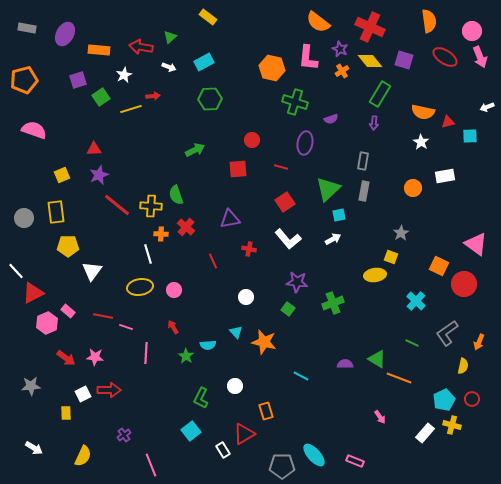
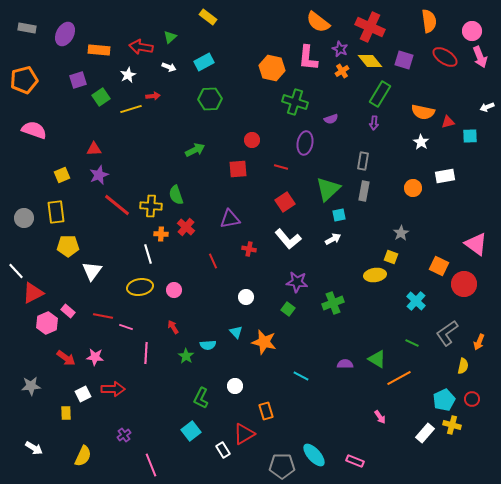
white star at (124, 75): moved 4 px right
orange line at (399, 378): rotated 50 degrees counterclockwise
red arrow at (109, 390): moved 4 px right, 1 px up
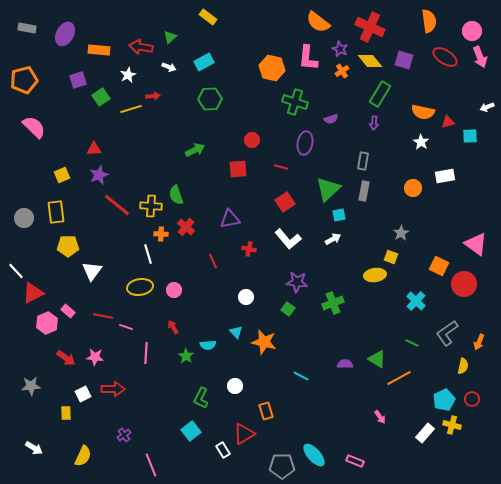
pink semicircle at (34, 130): moved 3 px up; rotated 25 degrees clockwise
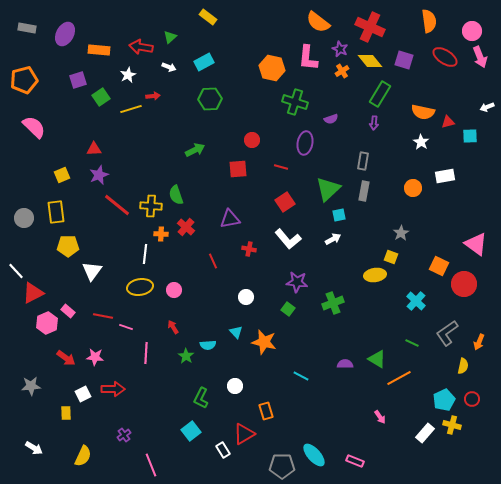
white line at (148, 254): moved 3 px left; rotated 24 degrees clockwise
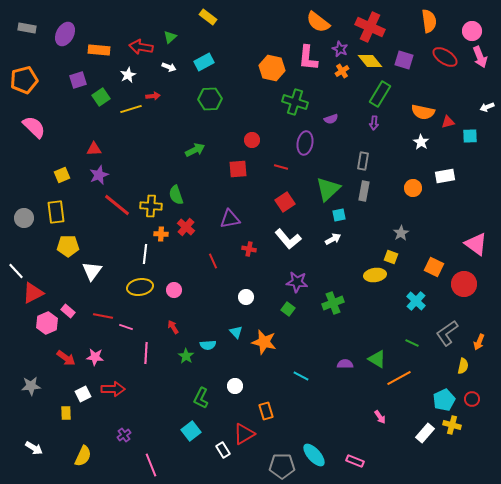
orange square at (439, 266): moved 5 px left, 1 px down
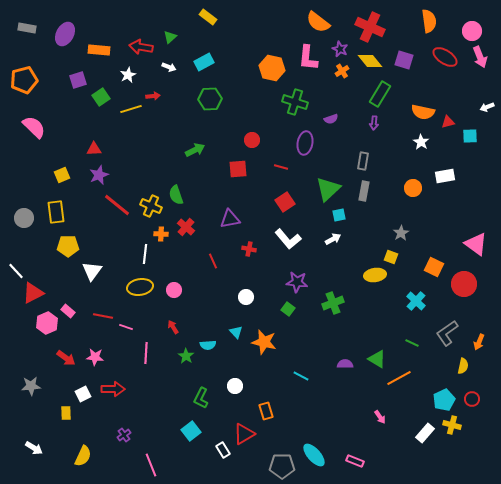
yellow cross at (151, 206): rotated 20 degrees clockwise
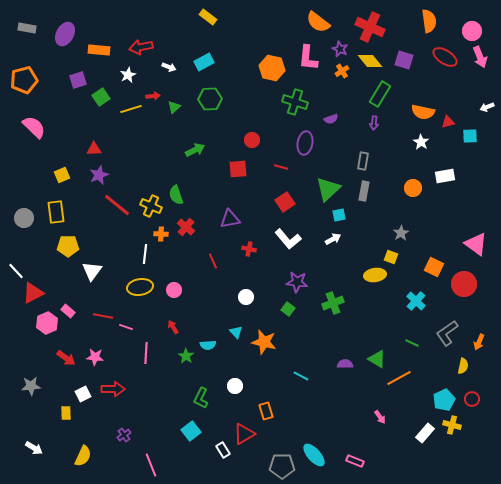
green triangle at (170, 37): moved 4 px right, 70 px down
red arrow at (141, 47): rotated 20 degrees counterclockwise
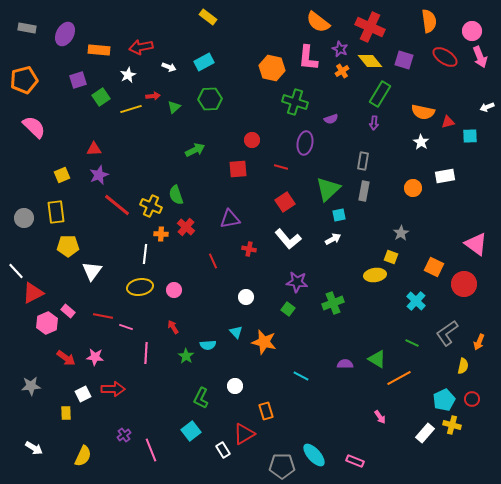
pink line at (151, 465): moved 15 px up
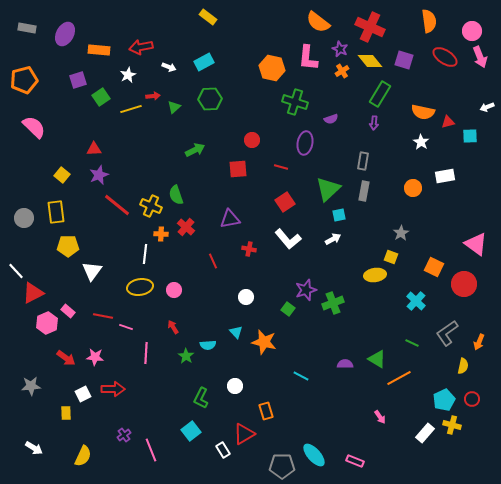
yellow square at (62, 175): rotated 28 degrees counterclockwise
purple star at (297, 282): moved 9 px right, 8 px down; rotated 25 degrees counterclockwise
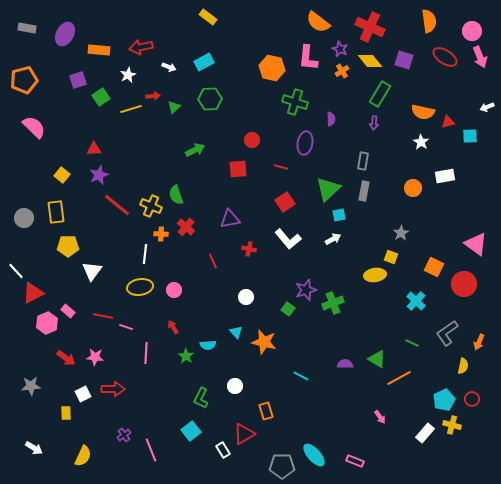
purple semicircle at (331, 119): rotated 72 degrees counterclockwise
